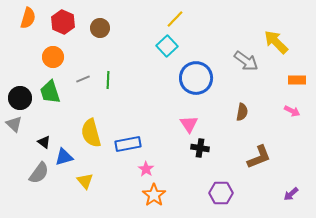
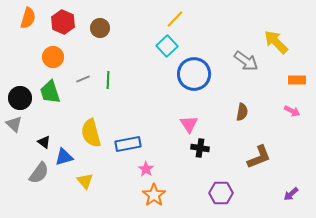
blue circle: moved 2 px left, 4 px up
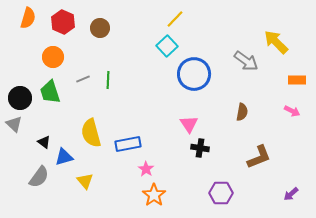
gray semicircle: moved 4 px down
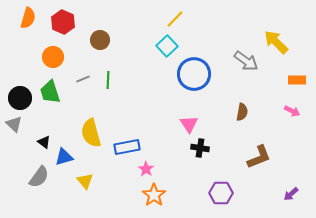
brown circle: moved 12 px down
blue rectangle: moved 1 px left, 3 px down
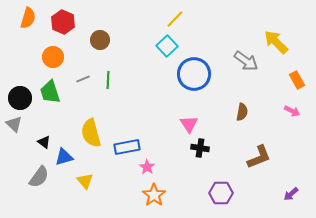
orange rectangle: rotated 60 degrees clockwise
pink star: moved 1 px right, 2 px up
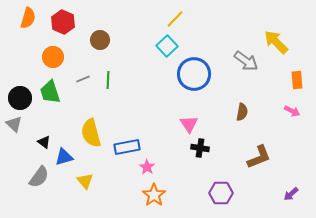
orange rectangle: rotated 24 degrees clockwise
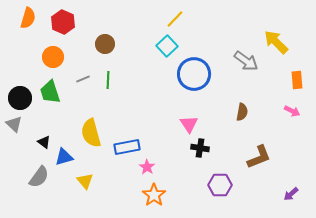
brown circle: moved 5 px right, 4 px down
purple hexagon: moved 1 px left, 8 px up
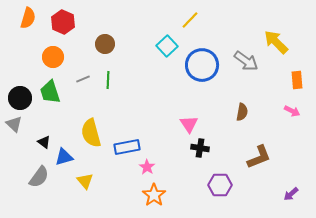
yellow line: moved 15 px right, 1 px down
blue circle: moved 8 px right, 9 px up
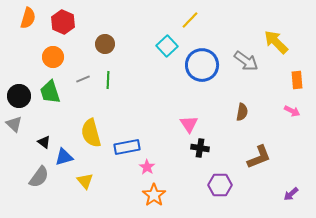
black circle: moved 1 px left, 2 px up
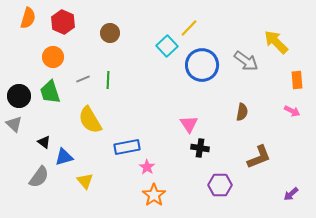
yellow line: moved 1 px left, 8 px down
brown circle: moved 5 px right, 11 px up
yellow semicircle: moved 1 px left, 13 px up; rotated 16 degrees counterclockwise
